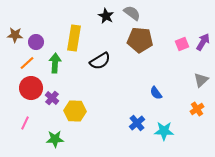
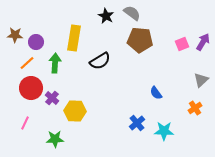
orange cross: moved 2 px left, 1 px up
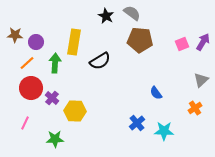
yellow rectangle: moved 4 px down
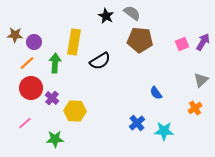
purple circle: moved 2 px left
pink line: rotated 24 degrees clockwise
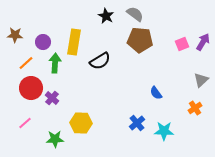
gray semicircle: moved 3 px right, 1 px down
purple circle: moved 9 px right
orange line: moved 1 px left
yellow hexagon: moved 6 px right, 12 px down
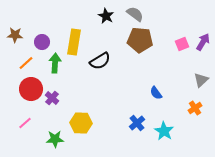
purple circle: moved 1 px left
red circle: moved 1 px down
cyan star: rotated 30 degrees clockwise
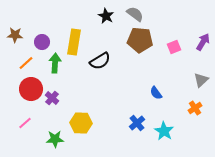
pink square: moved 8 px left, 3 px down
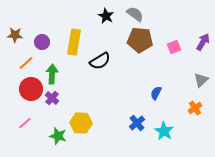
green arrow: moved 3 px left, 11 px down
blue semicircle: rotated 64 degrees clockwise
green star: moved 3 px right, 3 px up; rotated 18 degrees clockwise
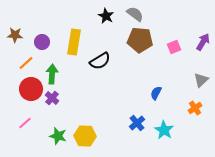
yellow hexagon: moved 4 px right, 13 px down
cyan star: moved 1 px up
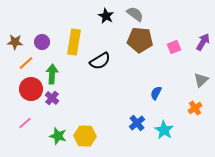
brown star: moved 7 px down
